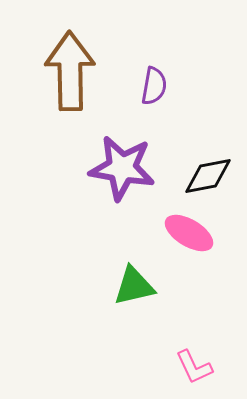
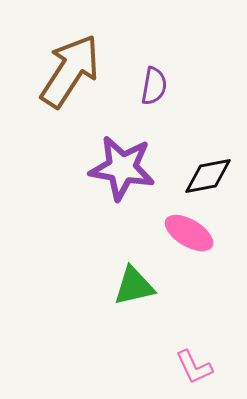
brown arrow: rotated 34 degrees clockwise
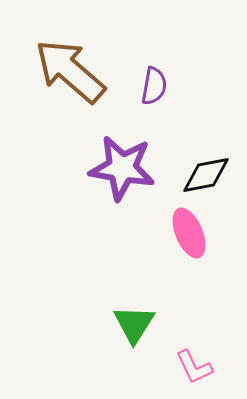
brown arrow: rotated 82 degrees counterclockwise
black diamond: moved 2 px left, 1 px up
pink ellipse: rotated 36 degrees clockwise
green triangle: moved 38 px down; rotated 45 degrees counterclockwise
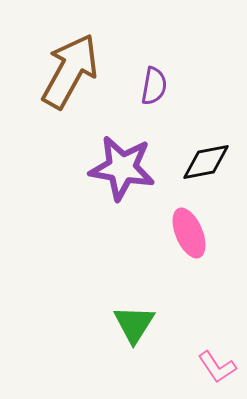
brown arrow: rotated 78 degrees clockwise
black diamond: moved 13 px up
pink L-shape: moved 23 px right; rotated 9 degrees counterclockwise
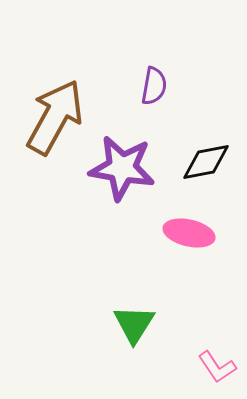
brown arrow: moved 15 px left, 46 px down
pink ellipse: rotated 54 degrees counterclockwise
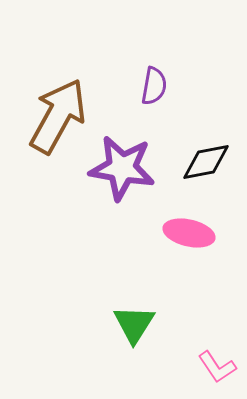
brown arrow: moved 3 px right, 1 px up
